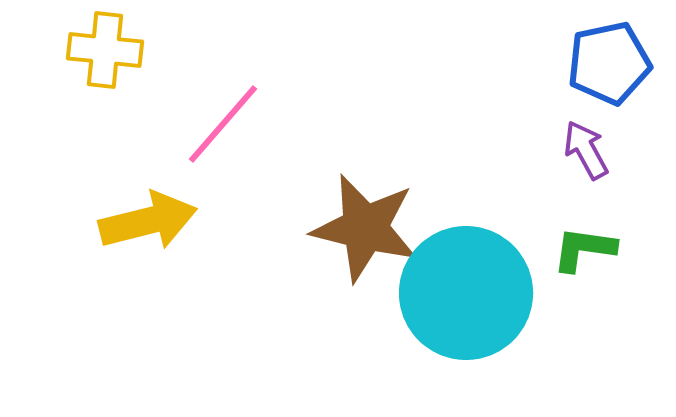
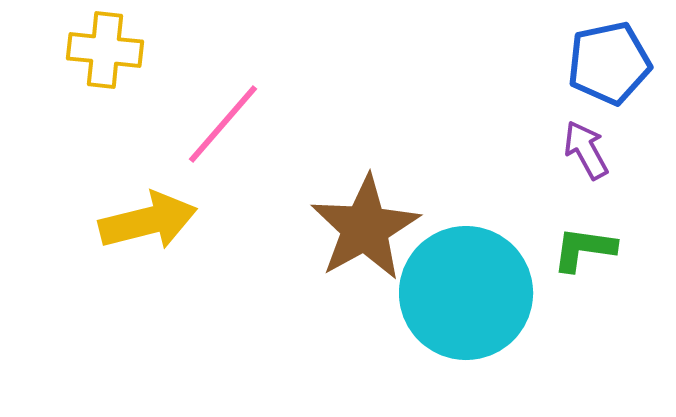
brown star: rotated 29 degrees clockwise
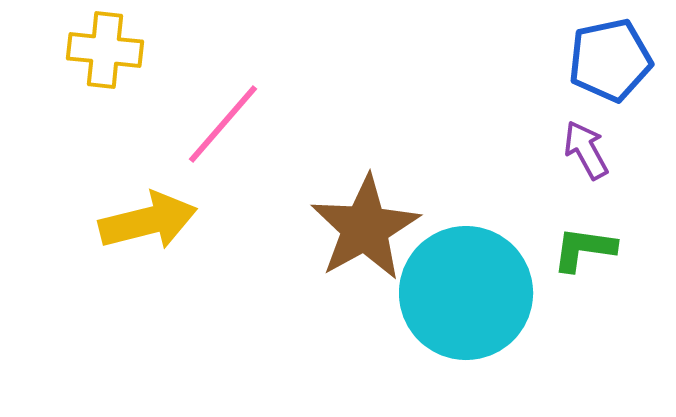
blue pentagon: moved 1 px right, 3 px up
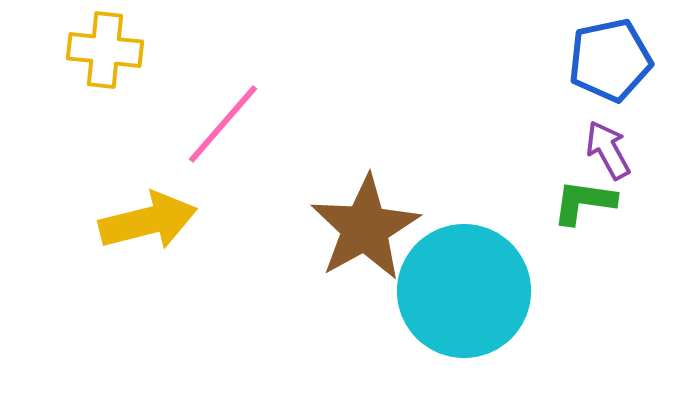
purple arrow: moved 22 px right
green L-shape: moved 47 px up
cyan circle: moved 2 px left, 2 px up
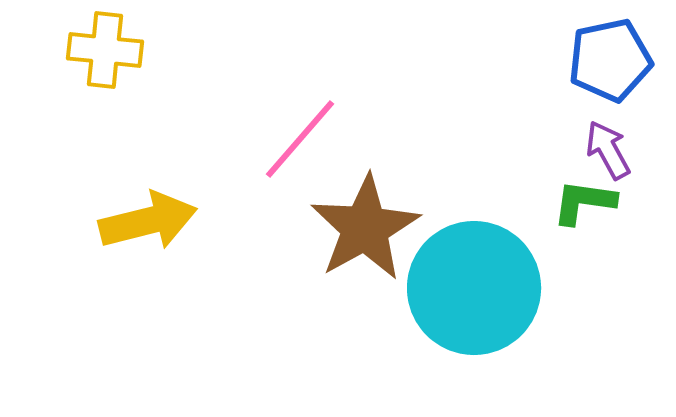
pink line: moved 77 px right, 15 px down
cyan circle: moved 10 px right, 3 px up
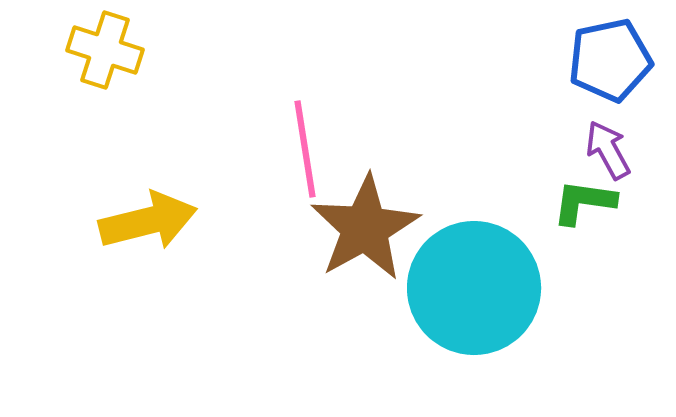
yellow cross: rotated 12 degrees clockwise
pink line: moved 5 px right, 10 px down; rotated 50 degrees counterclockwise
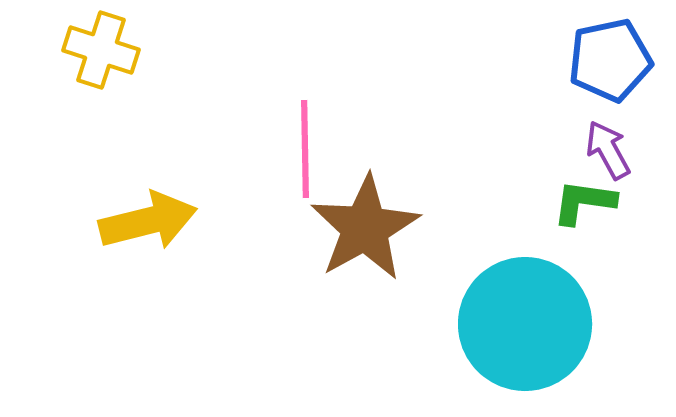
yellow cross: moved 4 px left
pink line: rotated 8 degrees clockwise
cyan circle: moved 51 px right, 36 px down
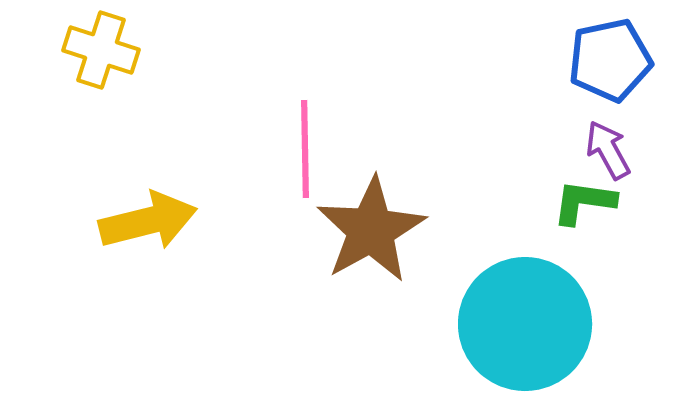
brown star: moved 6 px right, 2 px down
